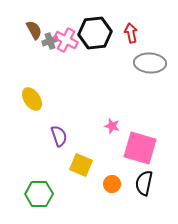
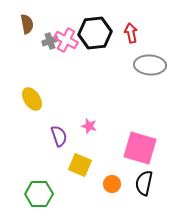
brown semicircle: moved 7 px left, 6 px up; rotated 18 degrees clockwise
gray ellipse: moved 2 px down
pink star: moved 23 px left
yellow square: moved 1 px left
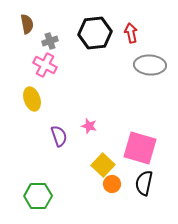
pink cross: moved 21 px left, 25 px down
yellow ellipse: rotated 15 degrees clockwise
yellow square: moved 23 px right; rotated 20 degrees clockwise
green hexagon: moved 1 px left, 2 px down
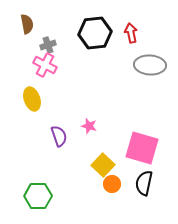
gray cross: moved 2 px left, 4 px down
pink square: moved 2 px right
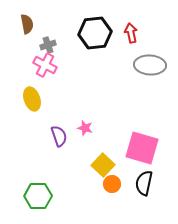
pink star: moved 4 px left, 2 px down
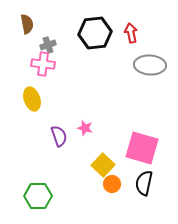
pink cross: moved 2 px left, 1 px up; rotated 20 degrees counterclockwise
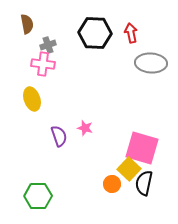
black hexagon: rotated 8 degrees clockwise
gray ellipse: moved 1 px right, 2 px up
yellow square: moved 26 px right, 4 px down
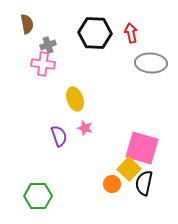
yellow ellipse: moved 43 px right
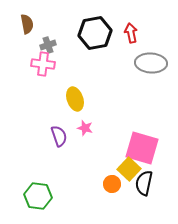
black hexagon: rotated 12 degrees counterclockwise
green hexagon: rotated 8 degrees clockwise
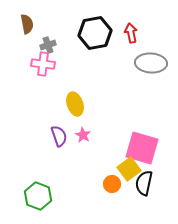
yellow ellipse: moved 5 px down
pink star: moved 2 px left, 7 px down; rotated 14 degrees clockwise
yellow square: rotated 10 degrees clockwise
green hexagon: rotated 12 degrees clockwise
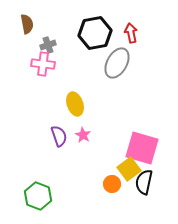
gray ellipse: moved 34 px left; rotated 64 degrees counterclockwise
black semicircle: moved 1 px up
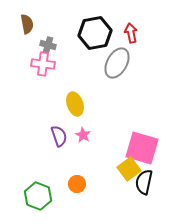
gray cross: rotated 35 degrees clockwise
orange circle: moved 35 px left
